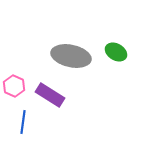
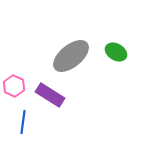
gray ellipse: rotated 51 degrees counterclockwise
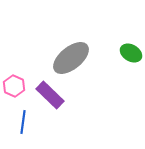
green ellipse: moved 15 px right, 1 px down
gray ellipse: moved 2 px down
purple rectangle: rotated 12 degrees clockwise
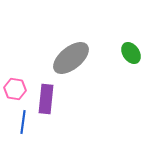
green ellipse: rotated 25 degrees clockwise
pink hexagon: moved 1 px right, 3 px down; rotated 15 degrees counterclockwise
purple rectangle: moved 4 px left, 4 px down; rotated 52 degrees clockwise
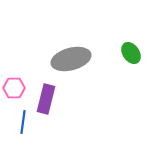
gray ellipse: moved 1 px down; rotated 24 degrees clockwise
pink hexagon: moved 1 px left, 1 px up; rotated 10 degrees counterclockwise
purple rectangle: rotated 8 degrees clockwise
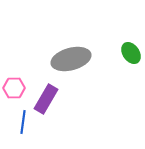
purple rectangle: rotated 16 degrees clockwise
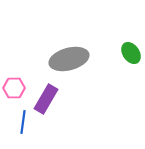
gray ellipse: moved 2 px left
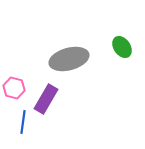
green ellipse: moved 9 px left, 6 px up
pink hexagon: rotated 15 degrees clockwise
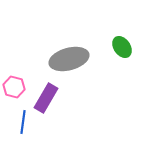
pink hexagon: moved 1 px up
purple rectangle: moved 1 px up
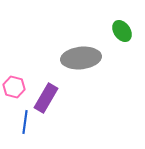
green ellipse: moved 16 px up
gray ellipse: moved 12 px right, 1 px up; rotated 9 degrees clockwise
blue line: moved 2 px right
